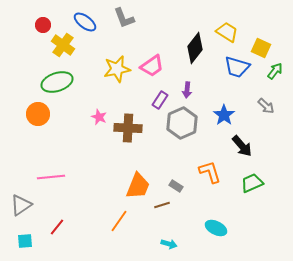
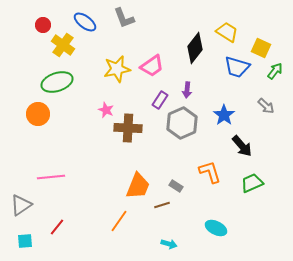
pink star: moved 7 px right, 7 px up
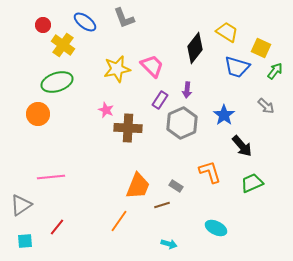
pink trapezoid: rotated 100 degrees counterclockwise
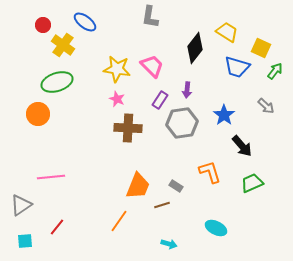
gray L-shape: moved 26 px right, 1 px up; rotated 30 degrees clockwise
yellow star: rotated 20 degrees clockwise
pink star: moved 11 px right, 11 px up
gray hexagon: rotated 16 degrees clockwise
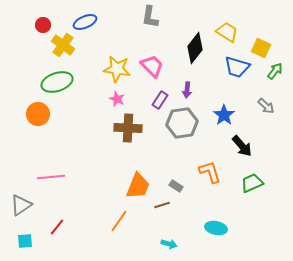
blue ellipse: rotated 60 degrees counterclockwise
cyan ellipse: rotated 15 degrees counterclockwise
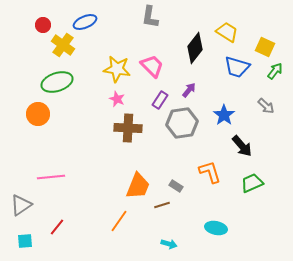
yellow square: moved 4 px right, 1 px up
purple arrow: moved 2 px right; rotated 147 degrees counterclockwise
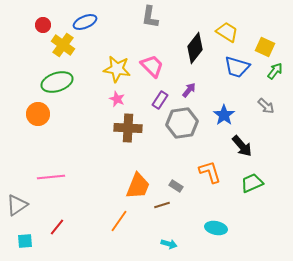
gray triangle: moved 4 px left
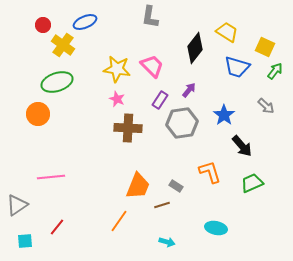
cyan arrow: moved 2 px left, 2 px up
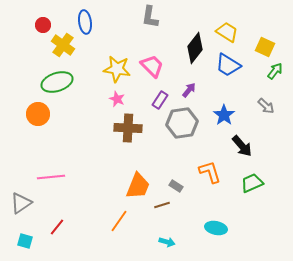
blue ellipse: rotated 75 degrees counterclockwise
blue trapezoid: moved 9 px left, 2 px up; rotated 16 degrees clockwise
gray triangle: moved 4 px right, 2 px up
cyan square: rotated 21 degrees clockwise
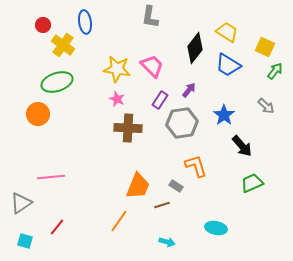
orange L-shape: moved 14 px left, 6 px up
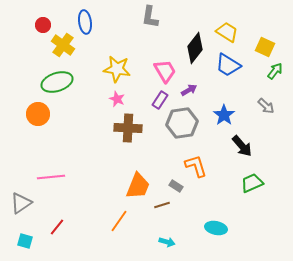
pink trapezoid: moved 13 px right, 5 px down; rotated 15 degrees clockwise
purple arrow: rotated 21 degrees clockwise
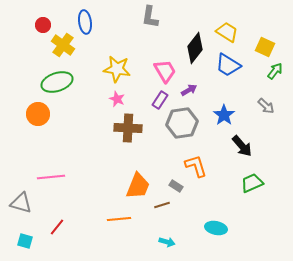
gray triangle: rotated 50 degrees clockwise
orange line: moved 2 px up; rotated 50 degrees clockwise
